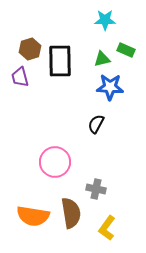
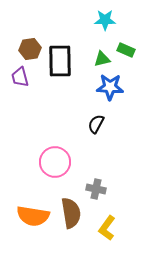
brown hexagon: rotated 10 degrees clockwise
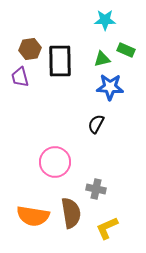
yellow L-shape: rotated 30 degrees clockwise
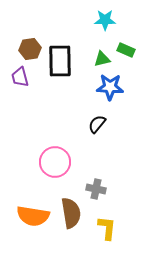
black semicircle: moved 1 px right; rotated 12 degrees clockwise
yellow L-shape: rotated 120 degrees clockwise
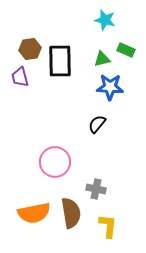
cyan star: rotated 15 degrees clockwise
orange semicircle: moved 1 px right, 3 px up; rotated 20 degrees counterclockwise
yellow L-shape: moved 1 px right, 2 px up
